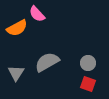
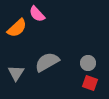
orange semicircle: rotated 15 degrees counterclockwise
red square: moved 2 px right, 1 px up
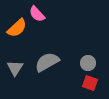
gray triangle: moved 1 px left, 5 px up
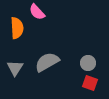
pink semicircle: moved 2 px up
orange semicircle: rotated 50 degrees counterclockwise
